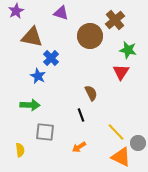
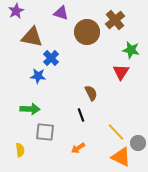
brown circle: moved 3 px left, 4 px up
green star: moved 3 px right
blue star: rotated 21 degrees counterclockwise
green arrow: moved 4 px down
orange arrow: moved 1 px left, 1 px down
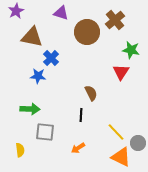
black line: rotated 24 degrees clockwise
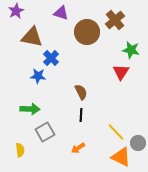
brown semicircle: moved 10 px left, 1 px up
gray square: rotated 36 degrees counterclockwise
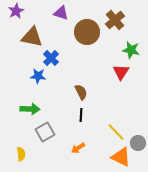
yellow semicircle: moved 1 px right, 4 px down
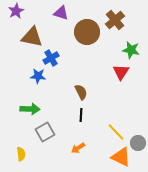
blue cross: rotated 14 degrees clockwise
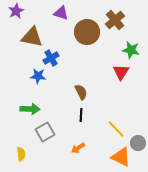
yellow line: moved 3 px up
